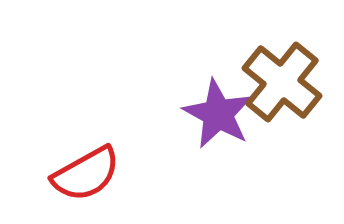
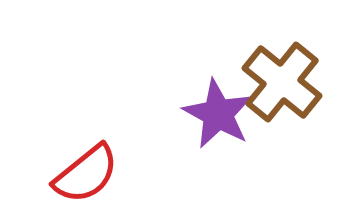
red semicircle: rotated 10 degrees counterclockwise
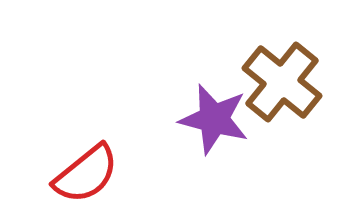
purple star: moved 4 px left, 5 px down; rotated 14 degrees counterclockwise
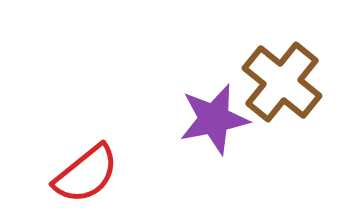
purple star: rotated 26 degrees counterclockwise
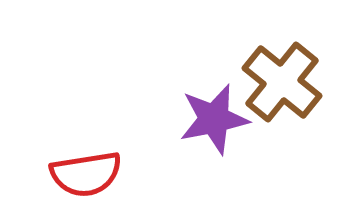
red semicircle: rotated 30 degrees clockwise
